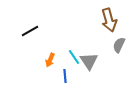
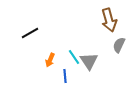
black line: moved 2 px down
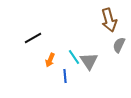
black line: moved 3 px right, 5 px down
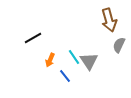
blue line: rotated 32 degrees counterclockwise
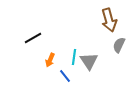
cyan line: rotated 42 degrees clockwise
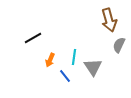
gray triangle: moved 4 px right, 6 px down
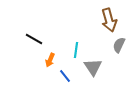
black line: moved 1 px right, 1 px down; rotated 60 degrees clockwise
cyan line: moved 2 px right, 7 px up
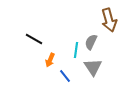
gray semicircle: moved 28 px left, 3 px up
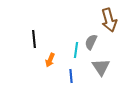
black line: rotated 54 degrees clockwise
gray triangle: moved 8 px right
blue line: moved 6 px right; rotated 32 degrees clockwise
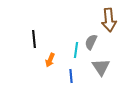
brown arrow: rotated 10 degrees clockwise
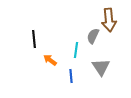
gray semicircle: moved 2 px right, 6 px up
orange arrow: rotated 104 degrees clockwise
